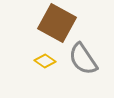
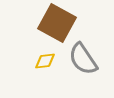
yellow diamond: rotated 40 degrees counterclockwise
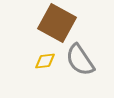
gray semicircle: moved 3 px left, 1 px down
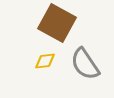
gray semicircle: moved 5 px right, 4 px down
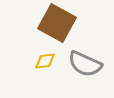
gray semicircle: rotated 32 degrees counterclockwise
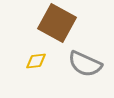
yellow diamond: moved 9 px left
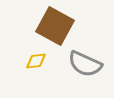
brown square: moved 2 px left, 3 px down
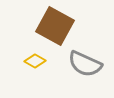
yellow diamond: moved 1 px left; rotated 35 degrees clockwise
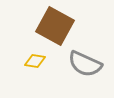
yellow diamond: rotated 20 degrees counterclockwise
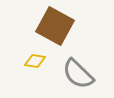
gray semicircle: moved 7 px left, 10 px down; rotated 20 degrees clockwise
